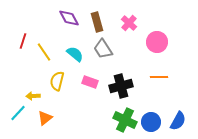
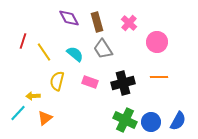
black cross: moved 2 px right, 3 px up
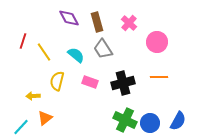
cyan semicircle: moved 1 px right, 1 px down
cyan line: moved 3 px right, 14 px down
blue circle: moved 1 px left, 1 px down
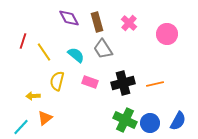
pink circle: moved 10 px right, 8 px up
orange line: moved 4 px left, 7 px down; rotated 12 degrees counterclockwise
